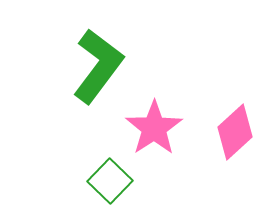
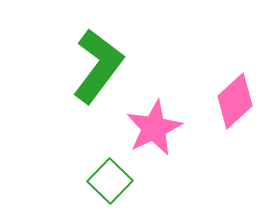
pink star: rotated 8 degrees clockwise
pink diamond: moved 31 px up
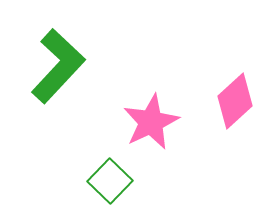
green L-shape: moved 40 px left; rotated 6 degrees clockwise
pink star: moved 3 px left, 6 px up
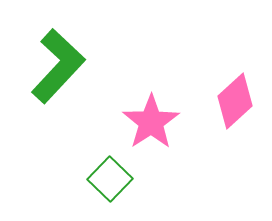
pink star: rotated 8 degrees counterclockwise
green square: moved 2 px up
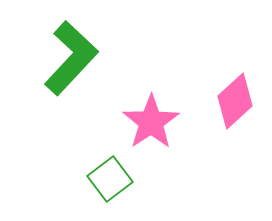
green L-shape: moved 13 px right, 8 px up
green square: rotated 9 degrees clockwise
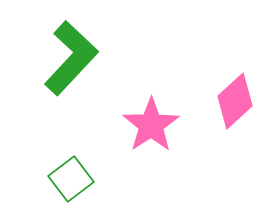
pink star: moved 3 px down
green square: moved 39 px left
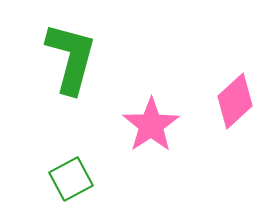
green L-shape: rotated 28 degrees counterclockwise
green square: rotated 9 degrees clockwise
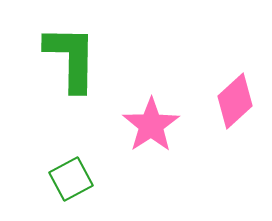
green L-shape: rotated 14 degrees counterclockwise
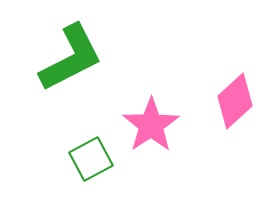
green L-shape: rotated 62 degrees clockwise
green square: moved 20 px right, 20 px up
